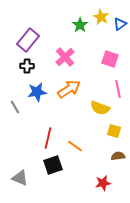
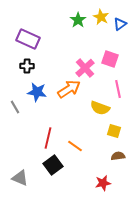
green star: moved 2 px left, 5 px up
purple rectangle: moved 1 px up; rotated 75 degrees clockwise
pink cross: moved 20 px right, 11 px down
blue star: rotated 18 degrees clockwise
black square: rotated 18 degrees counterclockwise
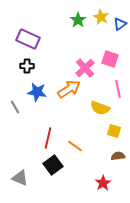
red star: rotated 21 degrees counterclockwise
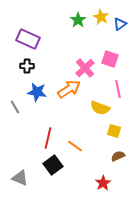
brown semicircle: rotated 16 degrees counterclockwise
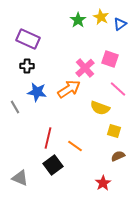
pink line: rotated 36 degrees counterclockwise
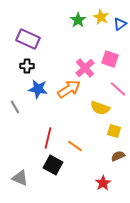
blue star: moved 1 px right, 3 px up
black square: rotated 24 degrees counterclockwise
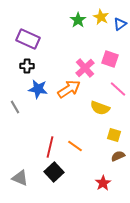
yellow square: moved 4 px down
red line: moved 2 px right, 9 px down
black square: moved 1 px right, 7 px down; rotated 18 degrees clockwise
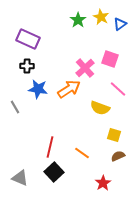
orange line: moved 7 px right, 7 px down
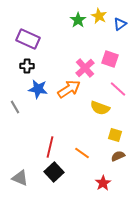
yellow star: moved 2 px left, 1 px up
yellow square: moved 1 px right
